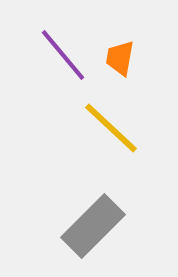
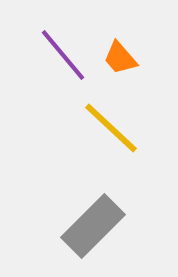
orange trapezoid: rotated 51 degrees counterclockwise
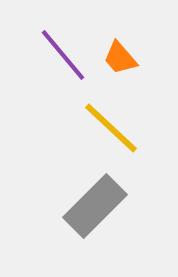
gray rectangle: moved 2 px right, 20 px up
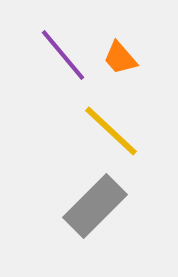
yellow line: moved 3 px down
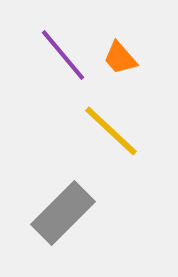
gray rectangle: moved 32 px left, 7 px down
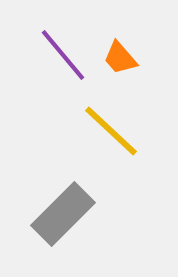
gray rectangle: moved 1 px down
